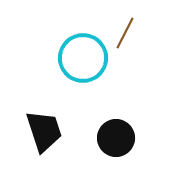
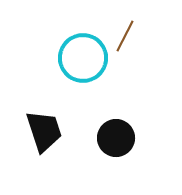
brown line: moved 3 px down
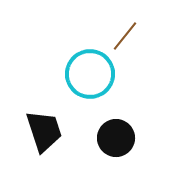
brown line: rotated 12 degrees clockwise
cyan circle: moved 7 px right, 16 px down
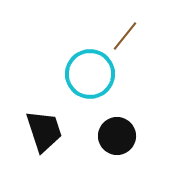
black circle: moved 1 px right, 2 px up
